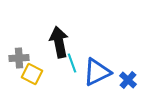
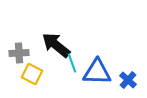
black arrow: moved 3 px left, 3 px down; rotated 40 degrees counterclockwise
gray cross: moved 5 px up
blue triangle: rotated 28 degrees clockwise
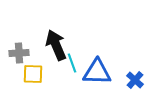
black arrow: rotated 28 degrees clockwise
yellow square: moved 1 px right; rotated 25 degrees counterclockwise
blue cross: moved 7 px right
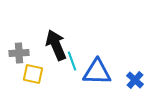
cyan line: moved 2 px up
yellow square: rotated 10 degrees clockwise
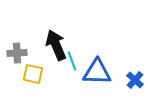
gray cross: moved 2 px left
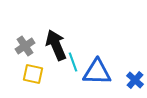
gray cross: moved 8 px right, 7 px up; rotated 30 degrees counterclockwise
cyan line: moved 1 px right, 1 px down
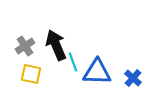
yellow square: moved 2 px left
blue cross: moved 2 px left, 2 px up
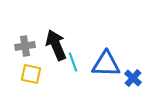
gray cross: rotated 24 degrees clockwise
blue triangle: moved 9 px right, 8 px up
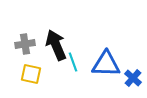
gray cross: moved 2 px up
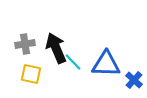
black arrow: moved 3 px down
cyan line: rotated 24 degrees counterclockwise
blue cross: moved 1 px right, 2 px down
